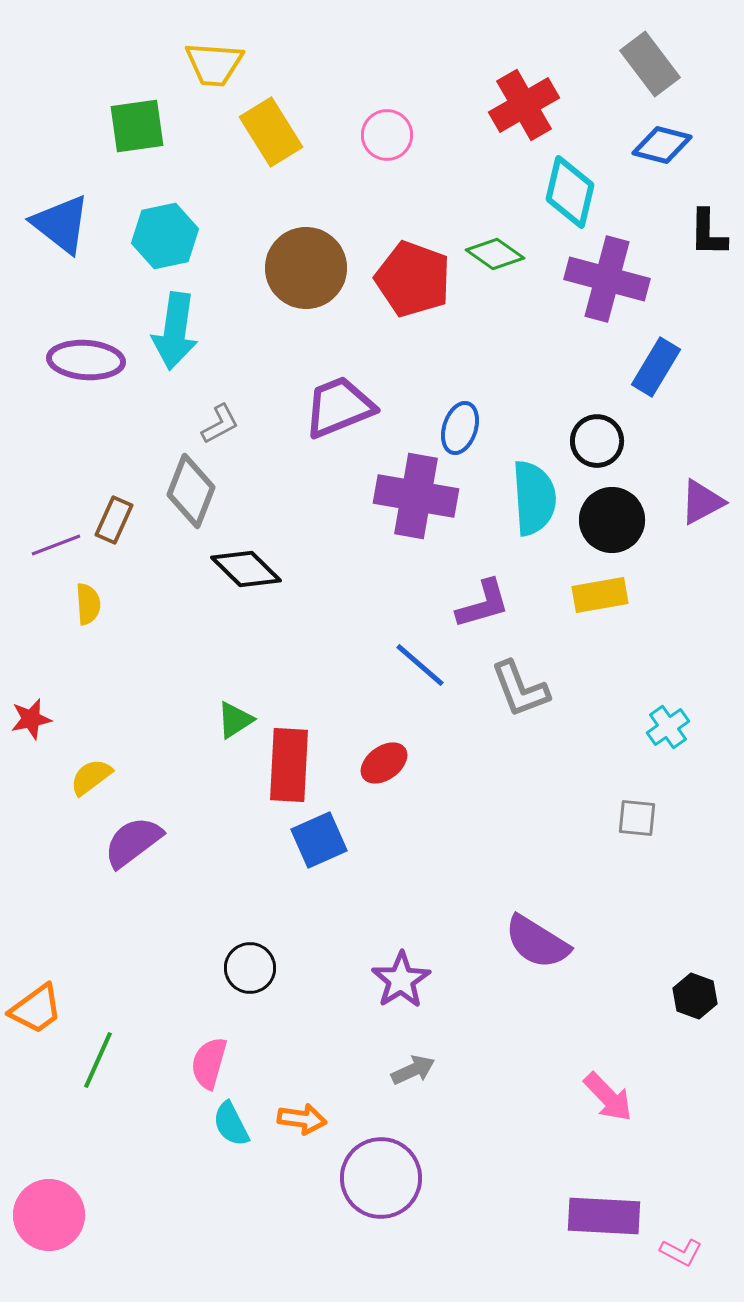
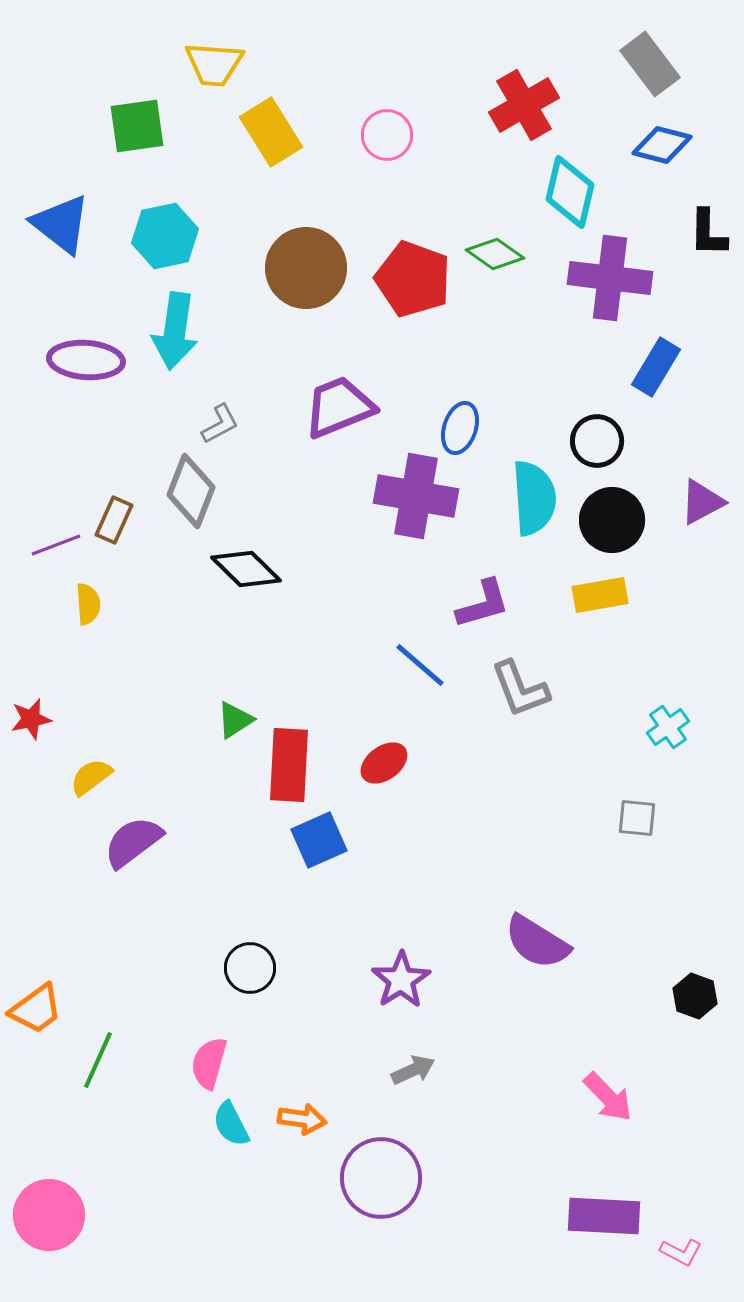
purple cross at (607, 279): moved 3 px right, 1 px up; rotated 8 degrees counterclockwise
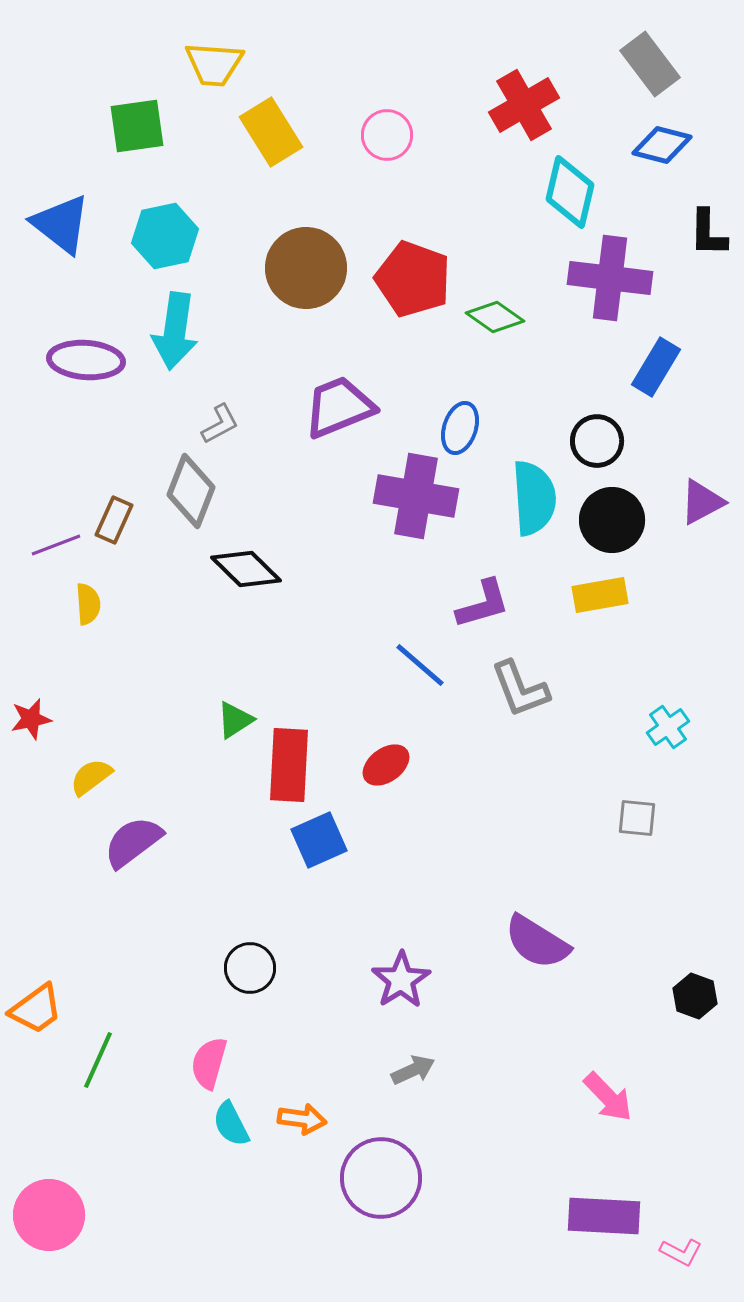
green diamond at (495, 254): moved 63 px down
red ellipse at (384, 763): moved 2 px right, 2 px down
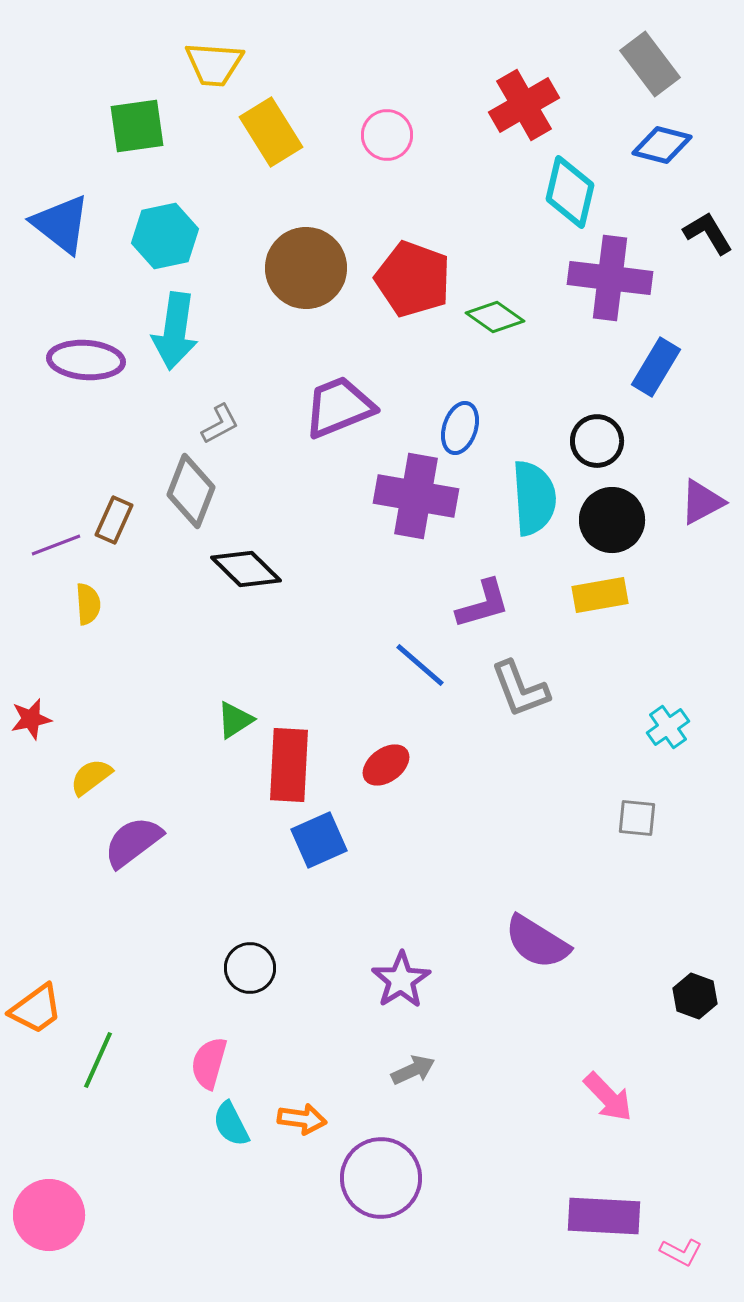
black L-shape at (708, 233): rotated 148 degrees clockwise
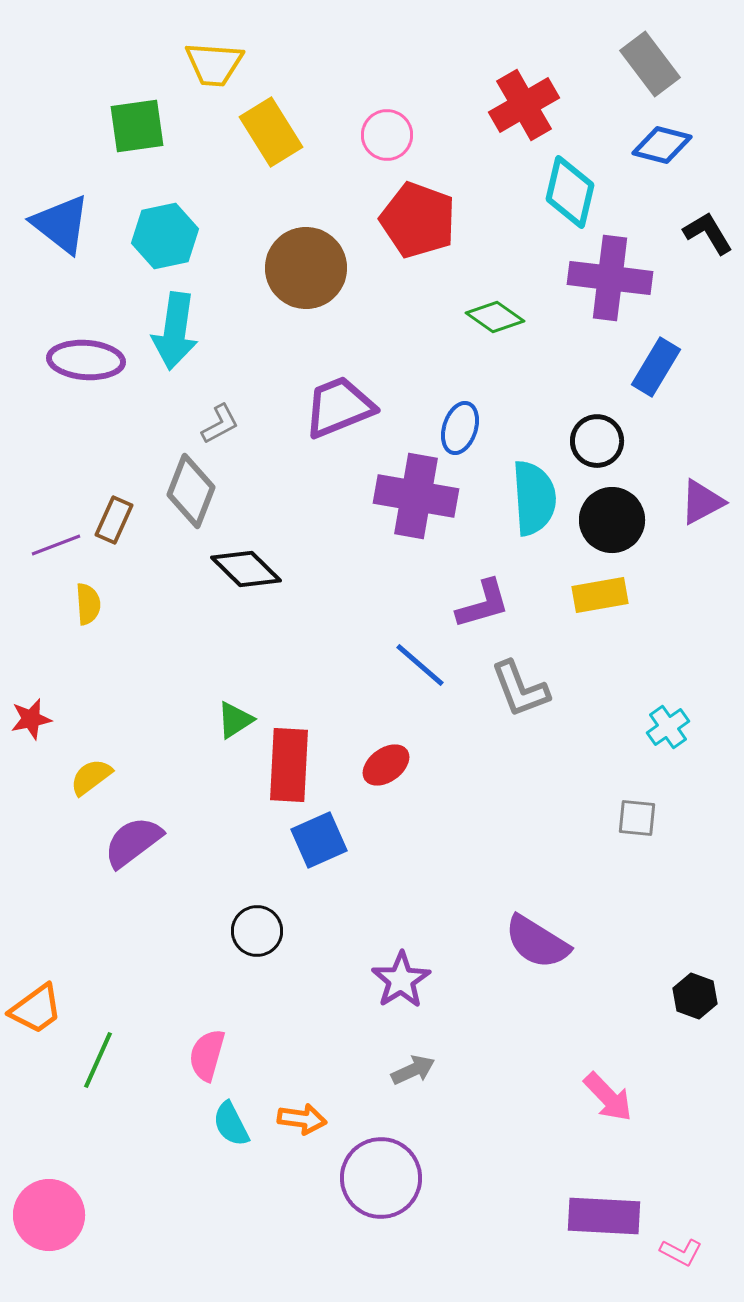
red pentagon at (413, 279): moved 5 px right, 59 px up
black circle at (250, 968): moved 7 px right, 37 px up
pink semicircle at (209, 1063): moved 2 px left, 8 px up
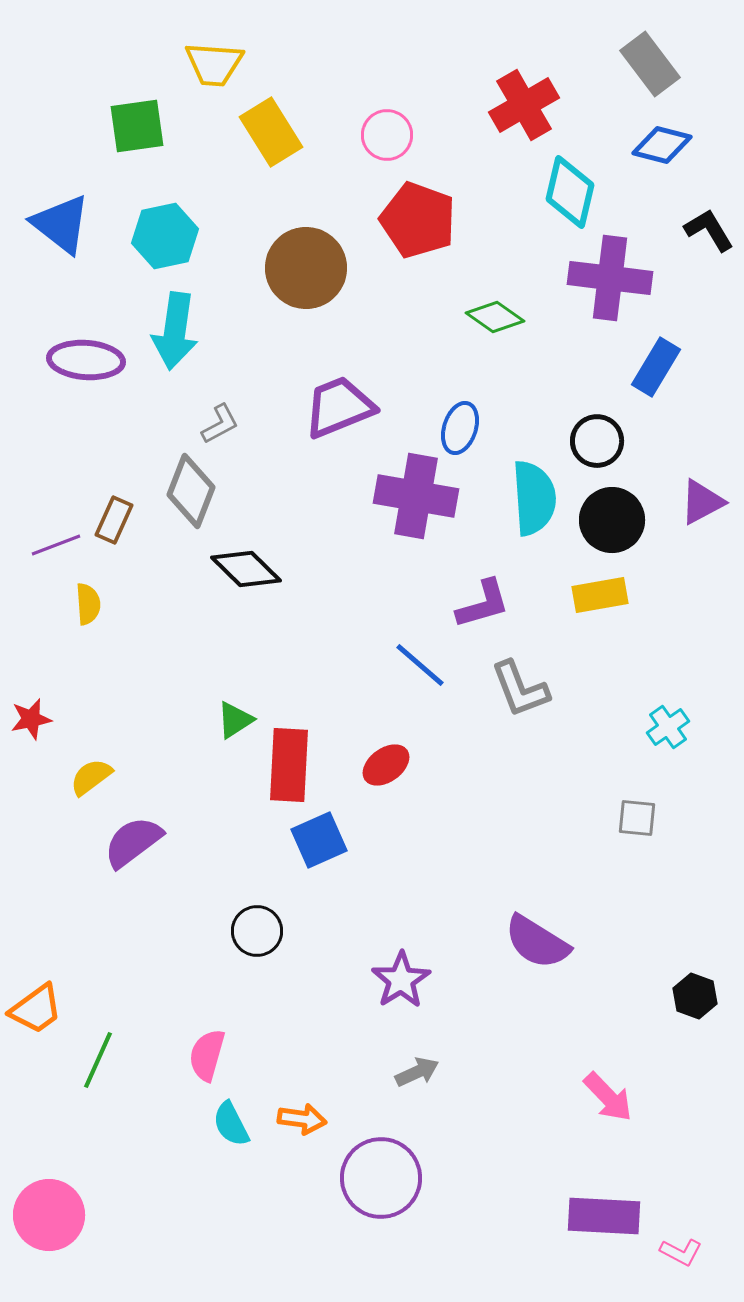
black L-shape at (708, 233): moved 1 px right, 3 px up
gray arrow at (413, 1070): moved 4 px right, 2 px down
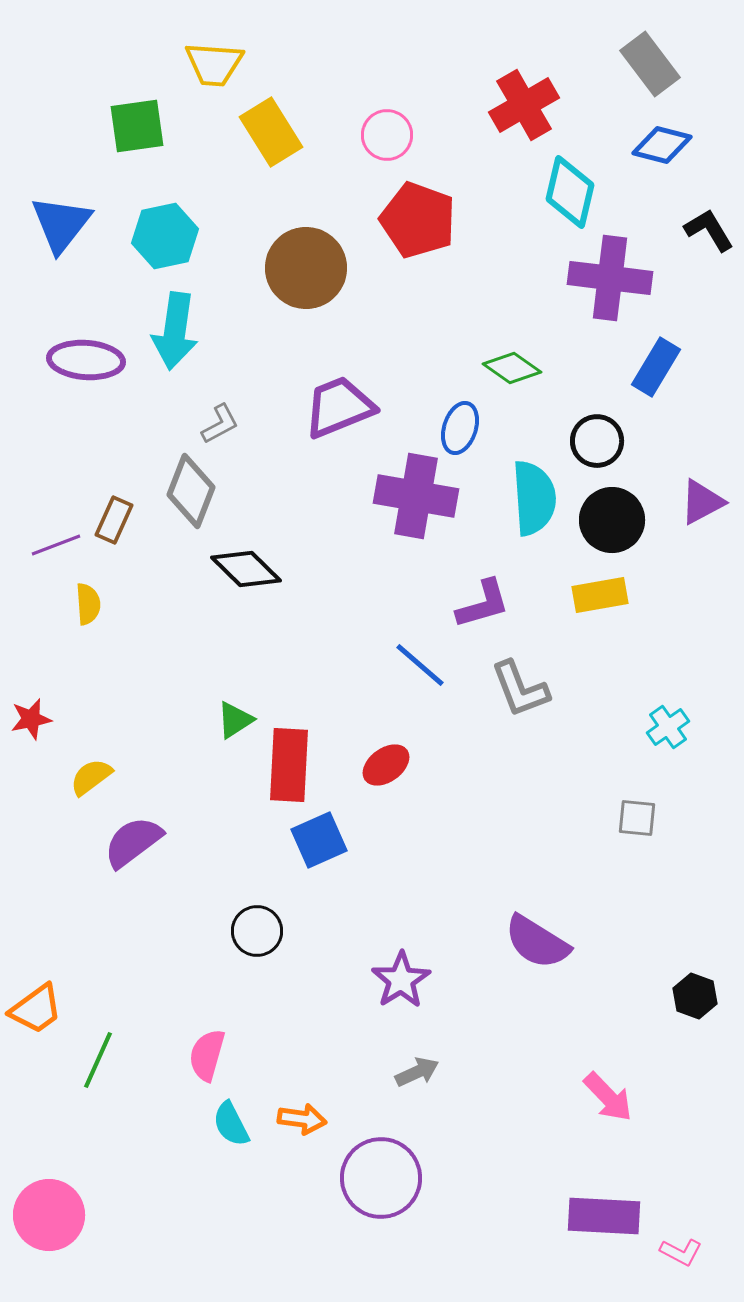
blue triangle at (61, 224): rotated 30 degrees clockwise
green diamond at (495, 317): moved 17 px right, 51 px down
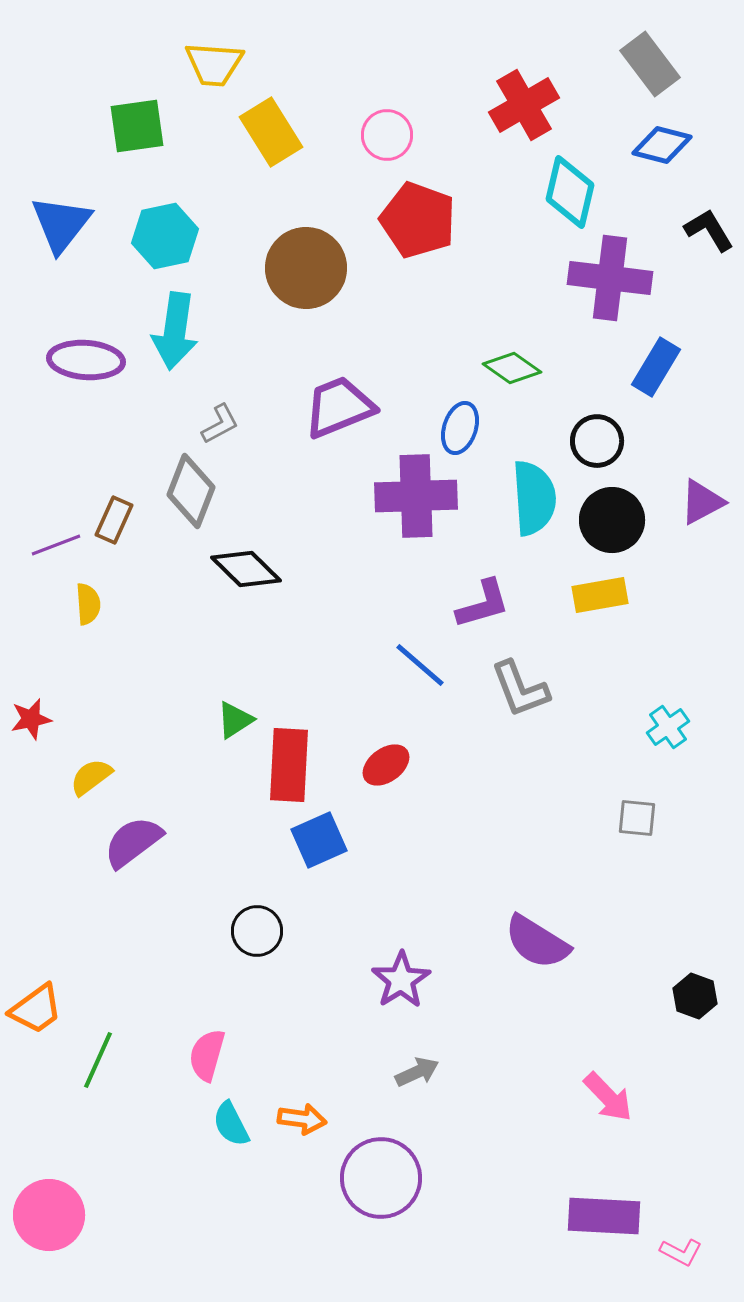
purple cross at (416, 496): rotated 12 degrees counterclockwise
